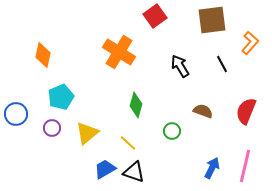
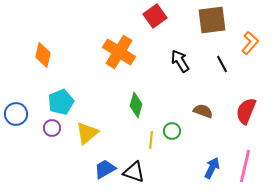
black arrow: moved 5 px up
cyan pentagon: moved 5 px down
yellow line: moved 23 px right, 3 px up; rotated 54 degrees clockwise
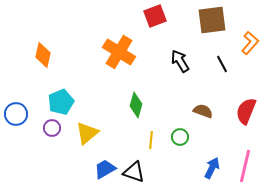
red square: rotated 15 degrees clockwise
green circle: moved 8 px right, 6 px down
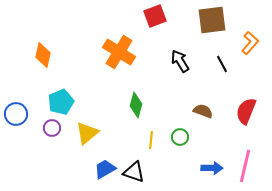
blue arrow: rotated 65 degrees clockwise
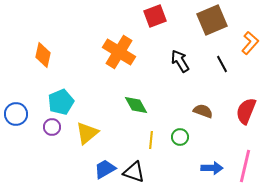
brown square: rotated 16 degrees counterclockwise
green diamond: rotated 45 degrees counterclockwise
purple circle: moved 1 px up
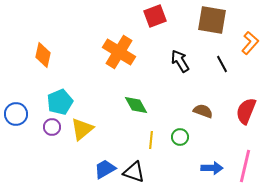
brown square: rotated 32 degrees clockwise
cyan pentagon: moved 1 px left
yellow triangle: moved 5 px left, 4 px up
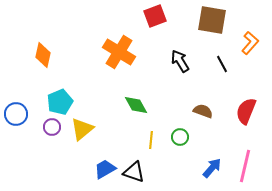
blue arrow: rotated 50 degrees counterclockwise
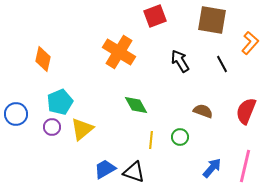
orange diamond: moved 4 px down
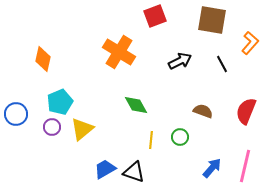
black arrow: rotated 95 degrees clockwise
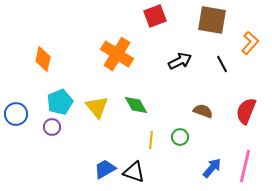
orange cross: moved 2 px left, 2 px down
yellow triangle: moved 15 px right, 22 px up; rotated 30 degrees counterclockwise
